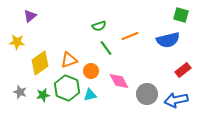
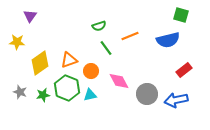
purple triangle: rotated 16 degrees counterclockwise
red rectangle: moved 1 px right
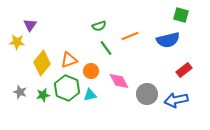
purple triangle: moved 9 px down
yellow diamond: moved 2 px right; rotated 15 degrees counterclockwise
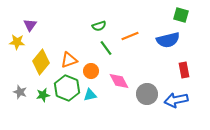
yellow diamond: moved 1 px left, 1 px up
red rectangle: rotated 63 degrees counterclockwise
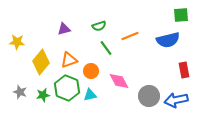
green square: rotated 21 degrees counterclockwise
purple triangle: moved 34 px right, 4 px down; rotated 40 degrees clockwise
gray circle: moved 2 px right, 2 px down
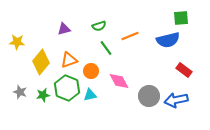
green square: moved 3 px down
red rectangle: rotated 42 degrees counterclockwise
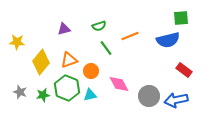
pink diamond: moved 3 px down
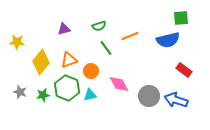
blue arrow: rotated 30 degrees clockwise
